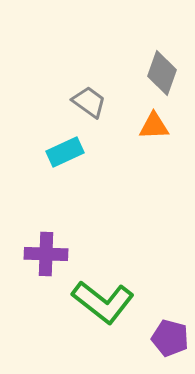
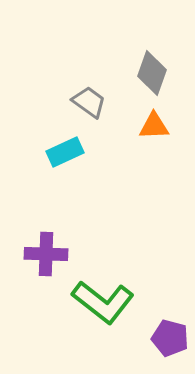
gray diamond: moved 10 px left
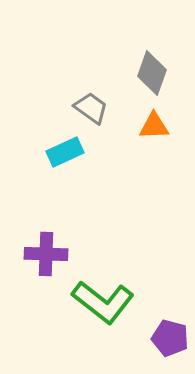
gray trapezoid: moved 2 px right, 6 px down
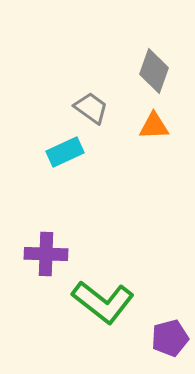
gray diamond: moved 2 px right, 2 px up
purple pentagon: rotated 30 degrees counterclockwise
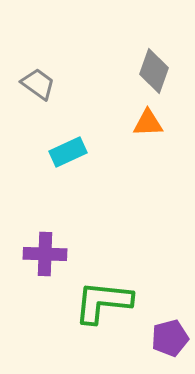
gray trapezoid: moved 53 px left, 24 px up
orange triangle: moved 6 px left, 3 px up
cyan rectangle: moved 3 px right
purple cross: moved 1 px left
green L-shape: rotated 148 degrees clockwise
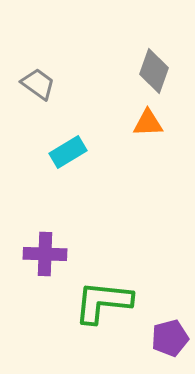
cyan rectangle: rotated 6 degrees counterclockwise
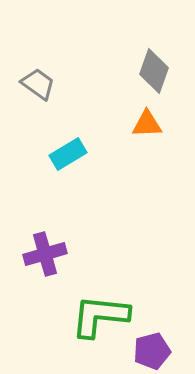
orange triangle: moved 1 px left, 1 px down
cyan rectangle: moved 2 px down
purple cross: rotated 18 degrees counterclockwise
green L-shape: moved 3 px left, 14 px down
purple pentagon: moved 18 px left, 13 px down
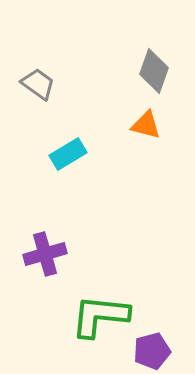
orange triangle: moved 1 px left, 1 px down; rotated 16 degrees clockwise
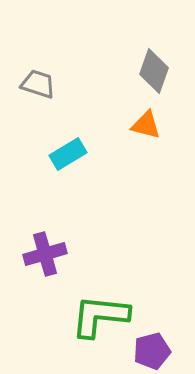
gray trapezoid: rotated 18 degrees counterclockwise
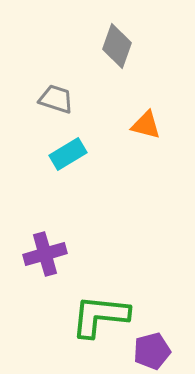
gray diamond: moved 37 px left, 25 px up
gray trapezoid: moved 18 px right, 15 px down
